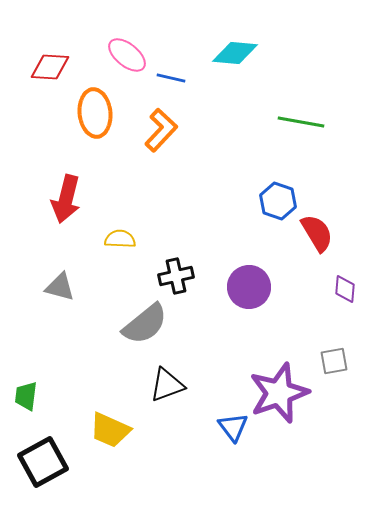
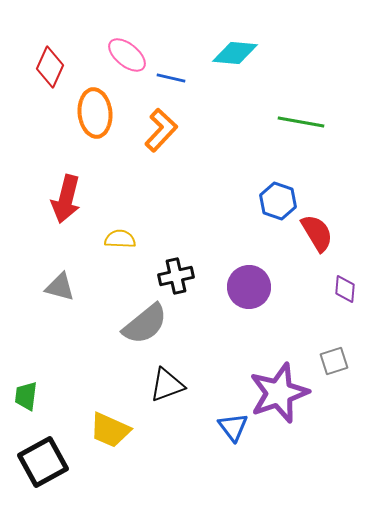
red diamond: rotated 69 degrees counterclockwise
gray square: rotated 8 degrees counterclockwise
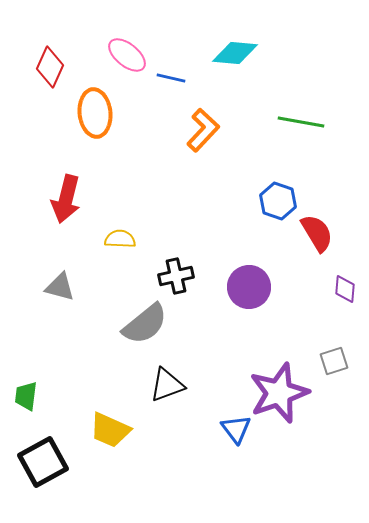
orange L-shape: moved 42 px right
blue triangle: moved 3 px right, 2 px down
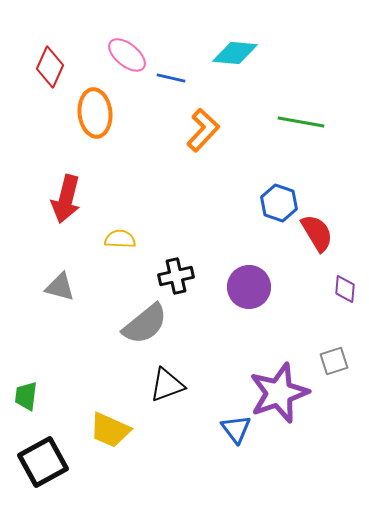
blue hexagon: moved 1 px right, 2 px down
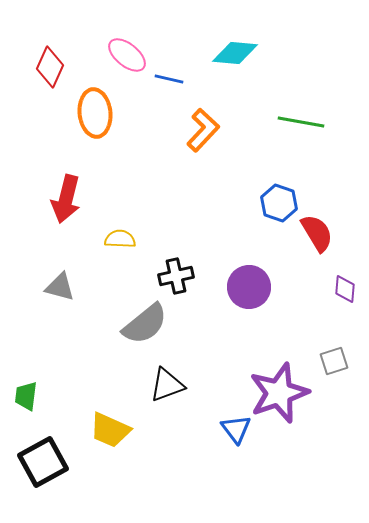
blue line: moved 2 px left, 1 px down
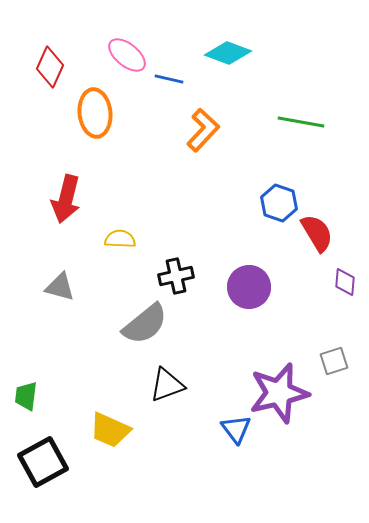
cyan diamond: moved 7 px left; rotated 15 degrees clockwise
purple diamond: moved 7 px up
purple star: rotated 6 degrees clockwise
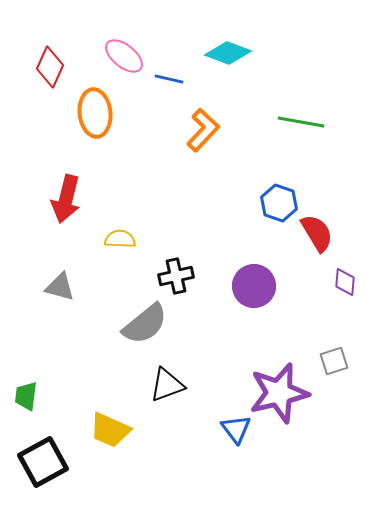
pink ellipse: moved 3 px left, 1 px down
purple circle: moved 5 px right, 1 px up
